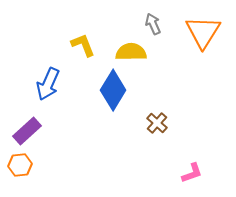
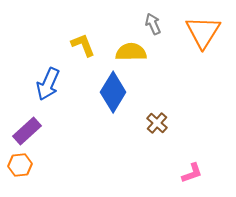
blue diamond: moved 2 px down
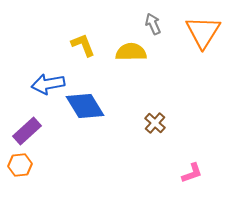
blue arrow: rotated 56 degrees clockwise
blue diamond: moved 28 px left, 14 px down; rotated 63 degrees counterclockwise
brown cross: moved 2 px left
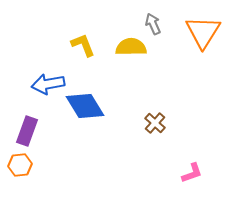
yellow semicircle: moved 5 px up
purple rectangle: rotated 28 degrees counterclockwise
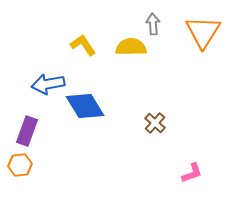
gray arrow: rotated 20 degrees clockwise
yellow L-shape: rotated 12 degrees counterclockwise
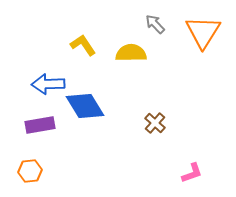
gray arrow: moved 2 px right; rotated 40 degrees counterclockwise
yellow semicircle: moved 6 px down
blue arrow: rotated 8 degrees clockwise
purple rectangle: moved 13 px right, 6 px up; rotated 60 degrees clockwise
orange hexagon: moved 10 px right, 6 px down
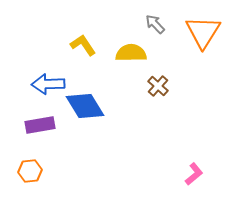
brown cross: moved 3 px right, 37 px up
pink L-shape: moved 2 px right, 1 px down; rotated 20 degrees counterclockwise
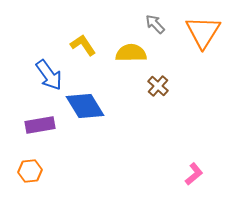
blue arrow: moved 1 px right, 9 px up; rotated 124 degrees counterclockwise
